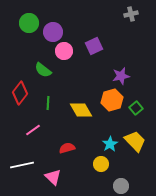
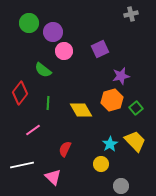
purple square: moved 6 px right, 3 px down
red semicircle: moved 2 px left, 1 px down; rotated 49 degrees counterclockwise
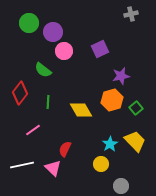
green line: moved 1 px up
pink triangle: moved 9 px up
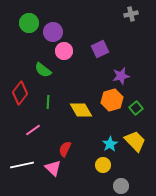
yellow circle: moved 2 px right, 1 px down
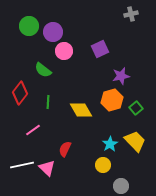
green circle: moved 3 px down
pink triangle: moved 6 px left
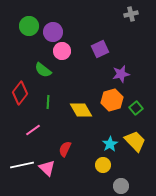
pink circle: moved 2 px left
purple star: moved 2 px up
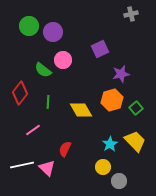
pink circle: moved 1 px right, 9 px down
yellow circle: moved 2 px down
gray circle: moved 2 px left, 5 px up
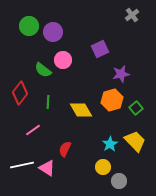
gray cross: moved 1 px right, 1 px down; rotated 24 degrees counterclockwise
pink triangle: rotated 12 degrees counterclockwise
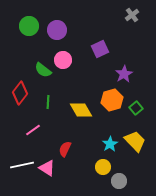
purple circle: moved 4 px right, 2 px up
purple star: moved 3 px right; rotated 18 degrees counterclockwise
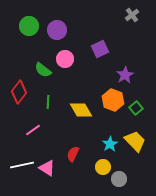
pink circle: moved 2 px right, 1 px up
purple star: moved 1 px right, 1 px down
red diamond: moved 1 px left, 1 px up
orange hexagon: moved 1 px right; rotated 25 degrees counterclockwise
red semicircle: moved 8 px right, 5 px down
gray circle: moved 2 px up
